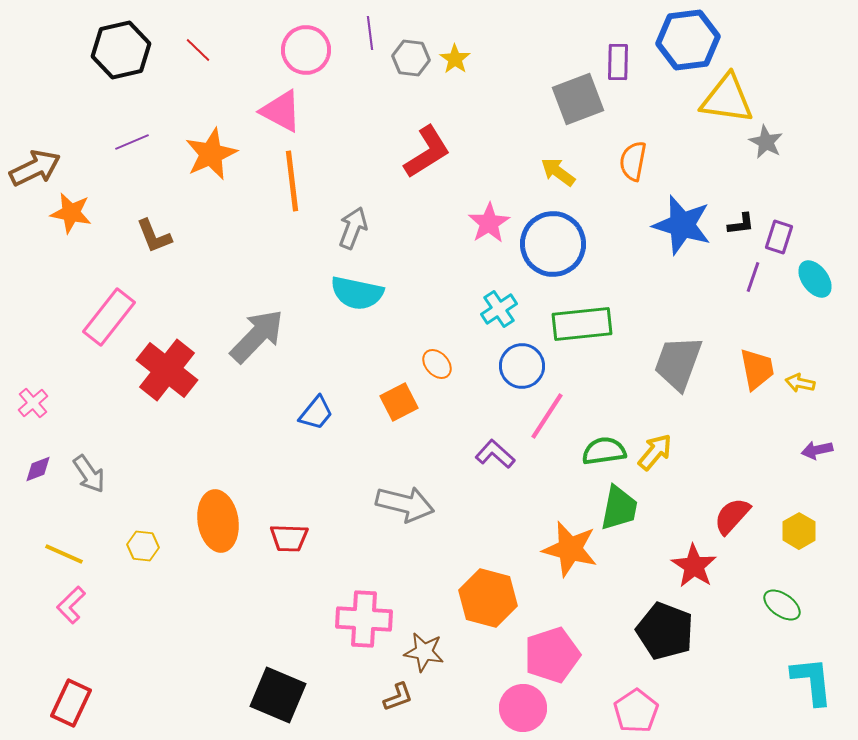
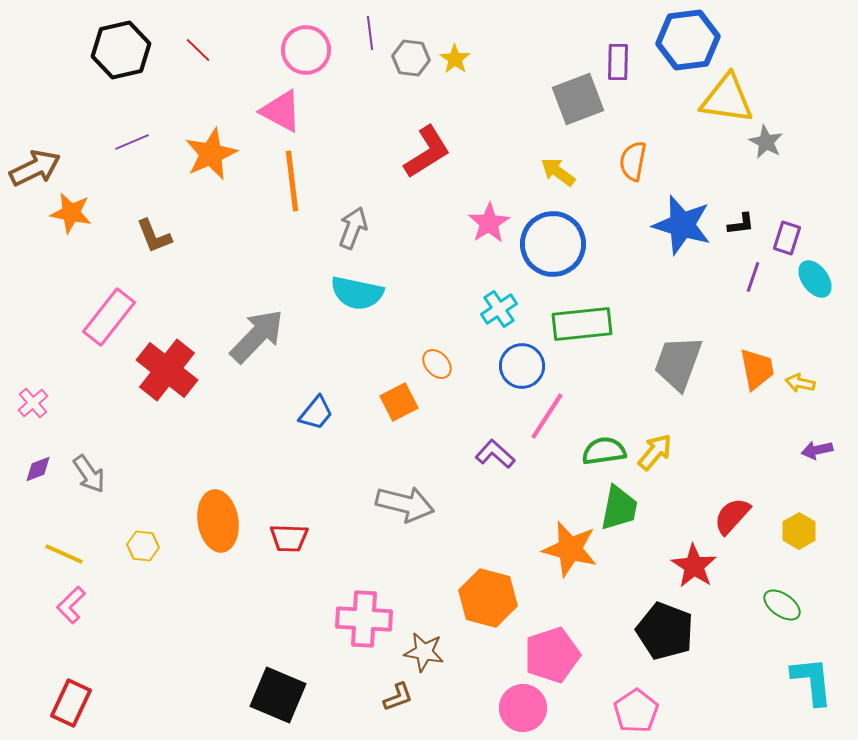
purple rectangle at (779, 237): moved 8 px right, 1 px down
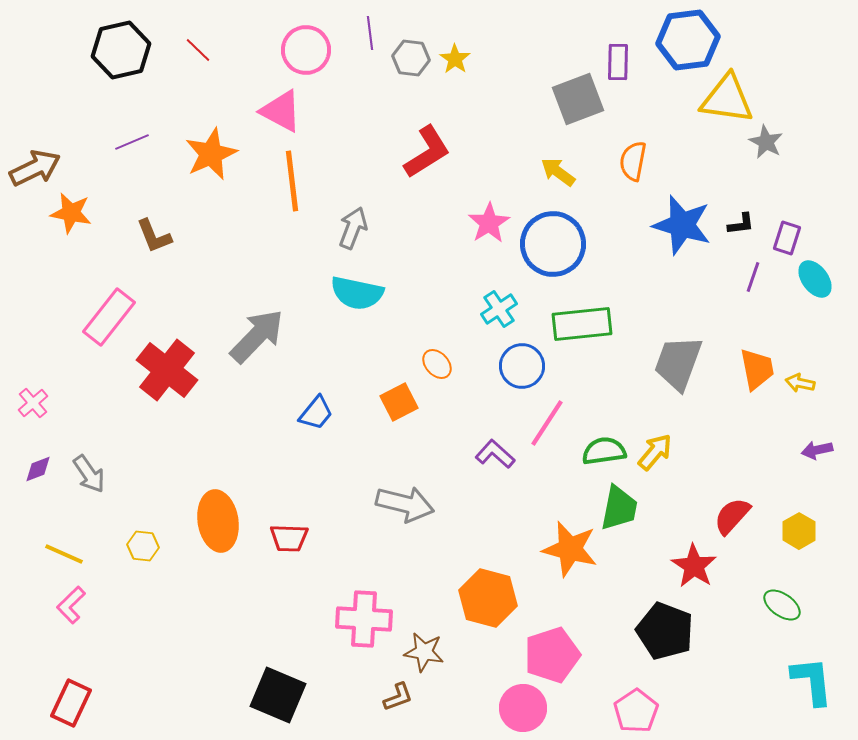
pink line at (547, 416): moved 7 px down
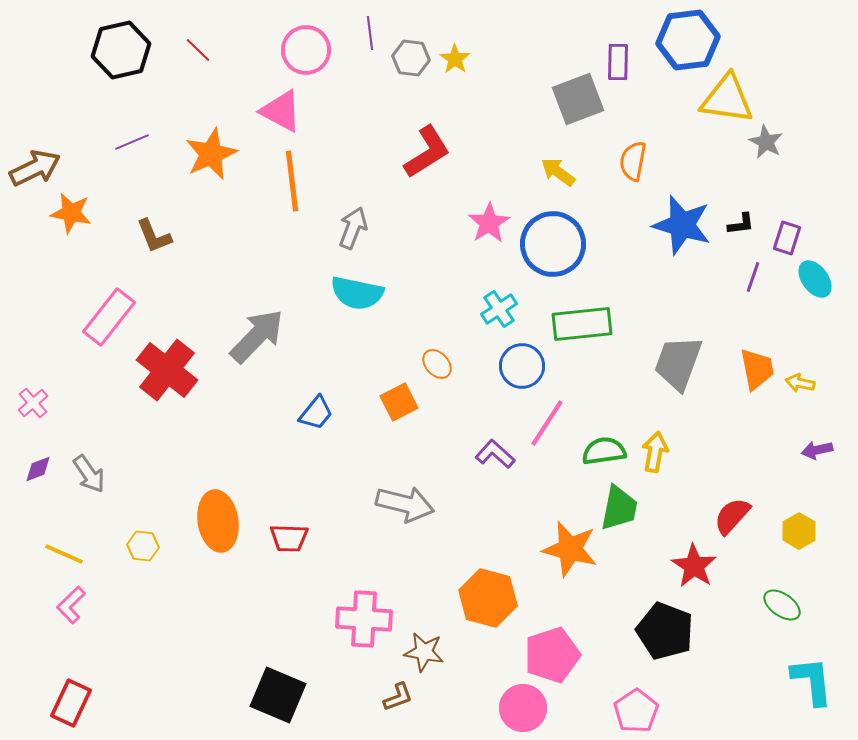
yellow arrow at (655, 452): rotated 30 degrees counterclockwise
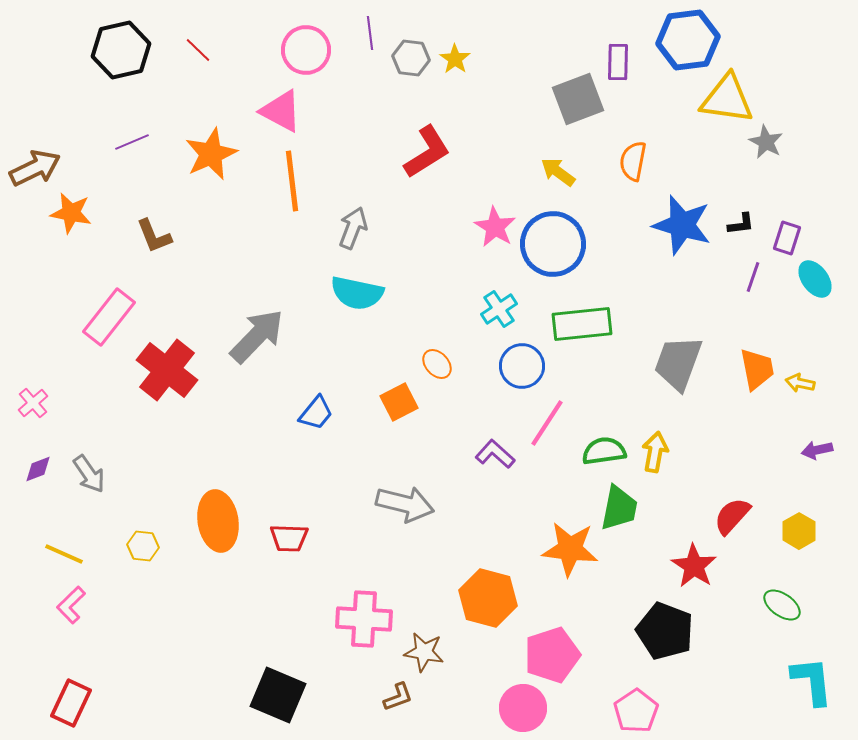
pink star at (489, 223): moved 6 px right, 4 px down; rotated 9 degrees counterclockwise
orange star at (570, 549): rotated 8 degrees counterclockwise
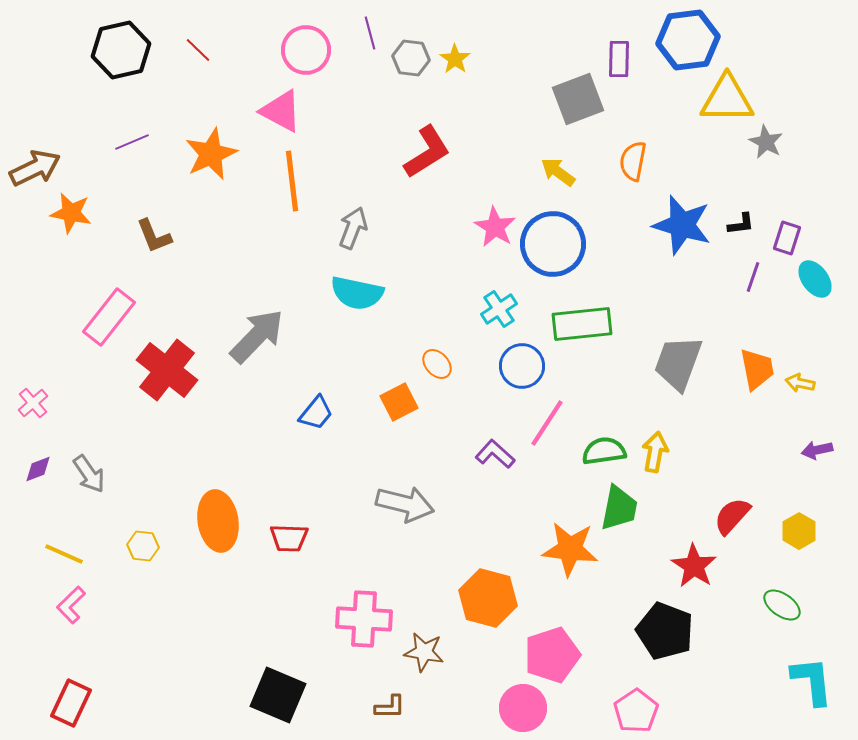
purple line at (370, 33): rotated 8 degrees counterclockwise
purple rectangle at (618, 62): moved 1 px right, 3 px up
yellow triangle at (727, 99): rotated 8 degrees counterclockwise
brown L-shape at (398, 697): moved 8 px left, 10 px down; rotated 20 degrees clockwise
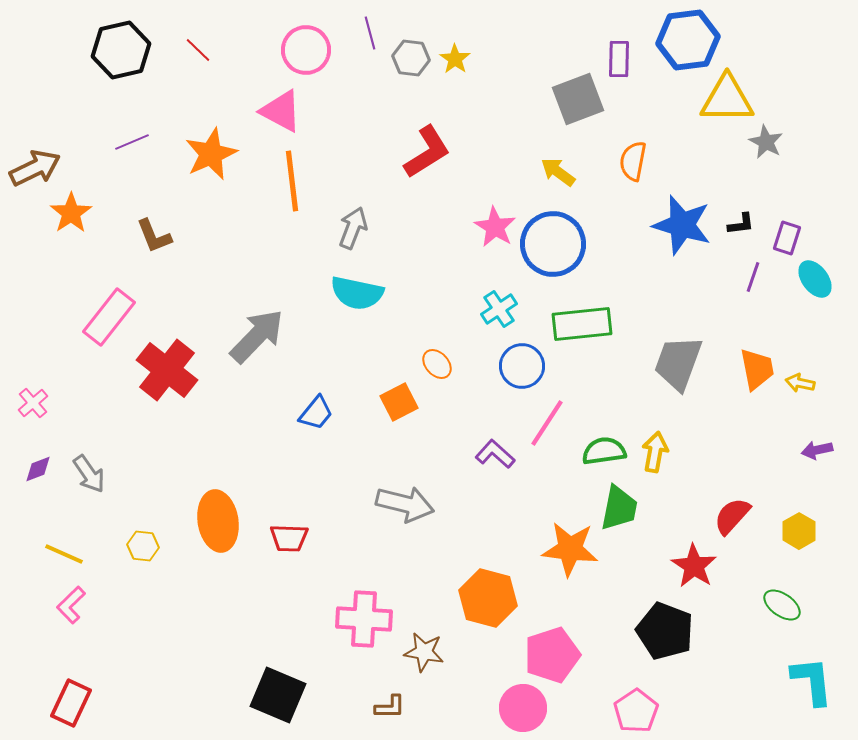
orange star at (71, 213): rotated 27 degrees clockwise
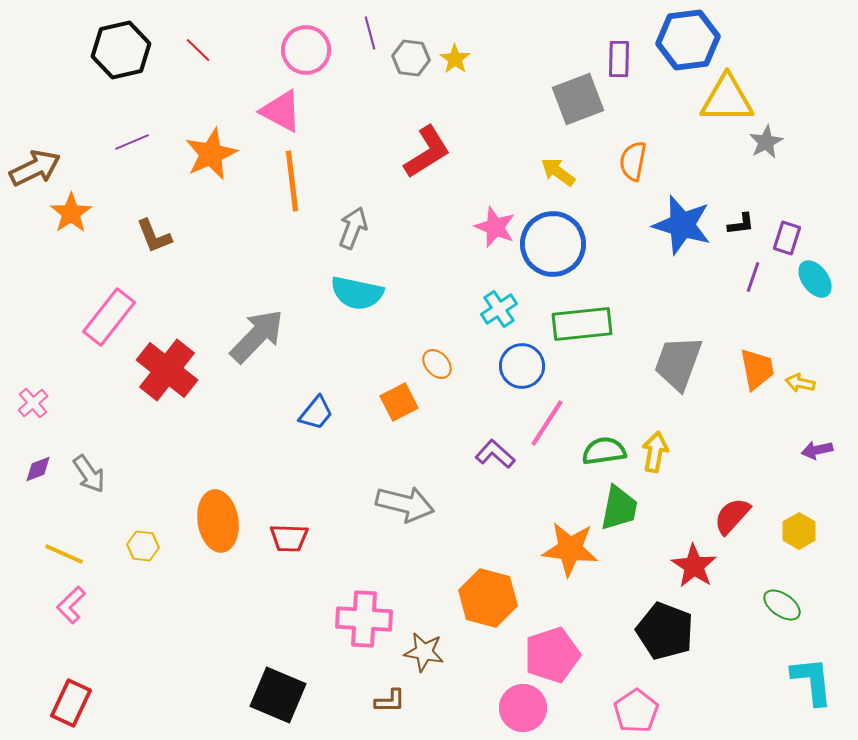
gray star at (766, 142): rotated 16 degrees clockwise
pink star at (495, 227): rotated 9 degrees counterclockwise
brown L-shape at (390, 707): moved 6 px up
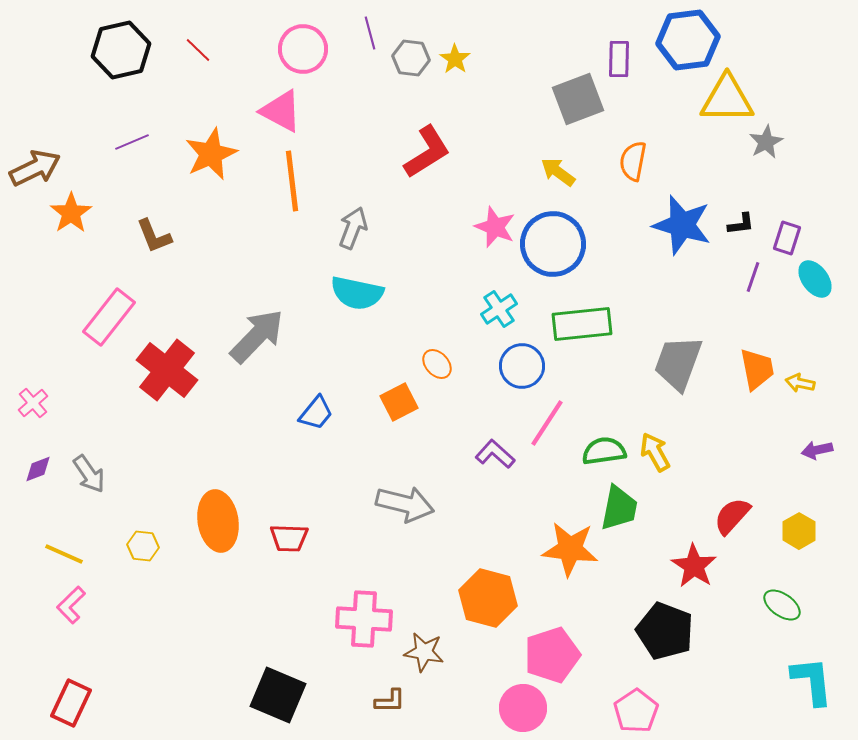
pink circle at (306, 50): moved 3 px left, 1 px up
yellow arrow at (655, 452): rotated 39 degrees counterclockwise
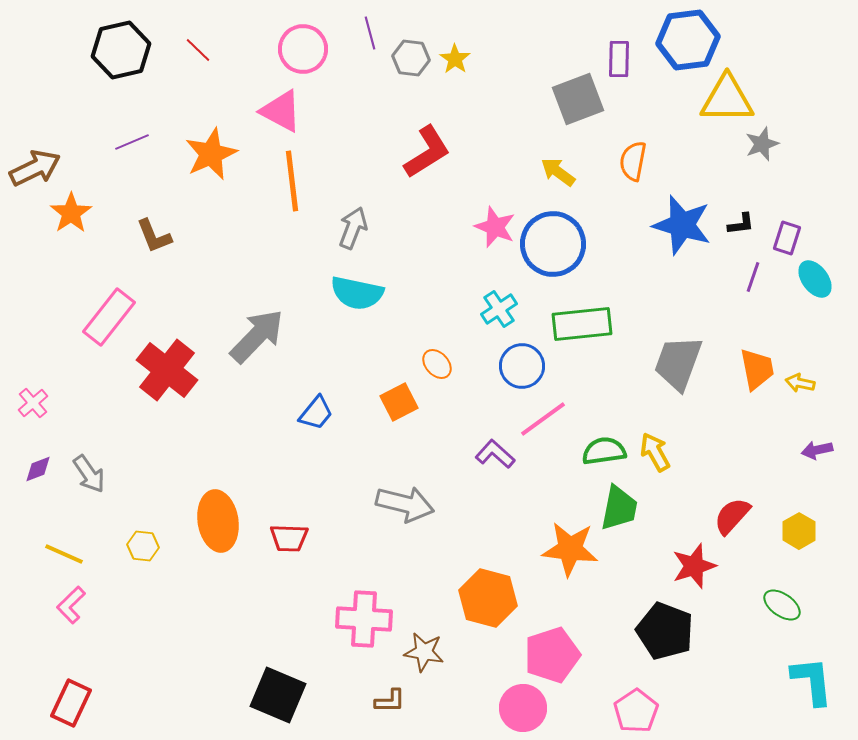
gray star at (766, 142): moved 4 px left, 2 px down; rotated 8 degrees clockwise
pink line at (547, 423): moved 4 px left, 4 px up; rotated 21 degrees clockwise
red star at (694, 566): rotated 21 degrees clockwise
